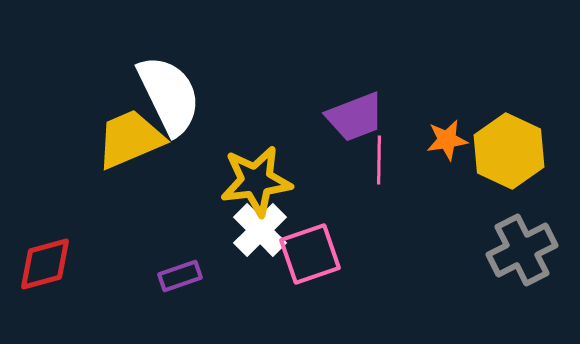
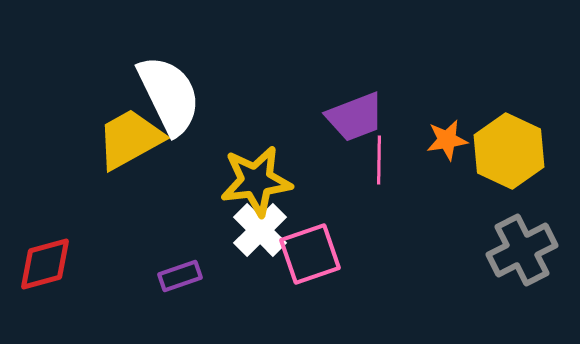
yellow trapezoid: rotated 6 degrees counterclockwise
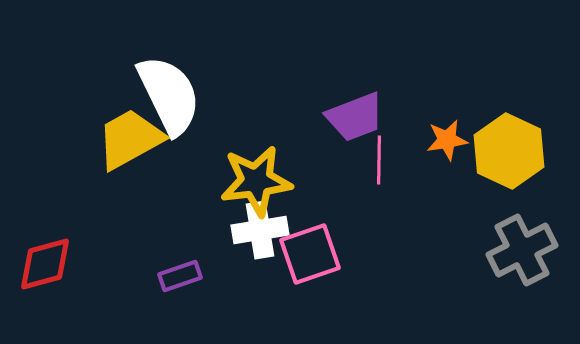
white cross: rotated 36 degrees clockwise
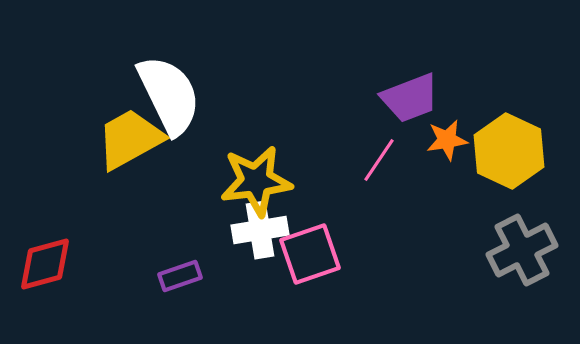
purple trapezoid: moved 55 px right, 19 px up
pink line: rotated 33 degrees clockwise
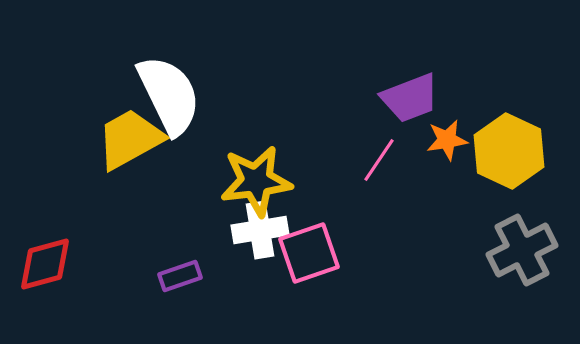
pink square: moved 1 px left, 1 px up
